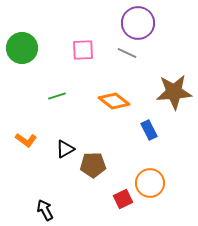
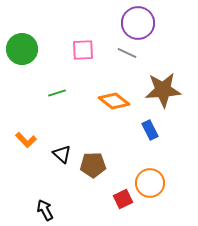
green circle: moved 1 px down
brown star: moved 11 px left, 2 px up
green line: moved 3 px up
blue rectangle: moved 1 px right
orange L-shape: rotated 10 degrees clockwise
black triangle: moved 3 px left, 5 px down; rotated 48 degrees counterclockwise
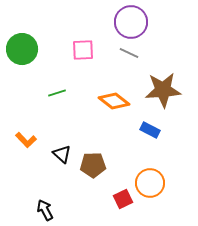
purple circle: moved 7 px left, 1 px up
gray line: moved 2 px right
blue rectangle: rotated 36 degrees counterclockwise
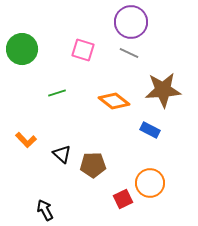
pink square: rotated 20 degrees clockwise
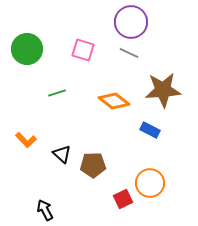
green circle: moved 5 px right
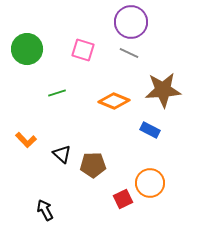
orange diamond: rotated 16 degrees counterclockwise
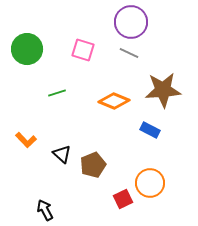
brown pentagon: rotated 20 degrees counterclockwise
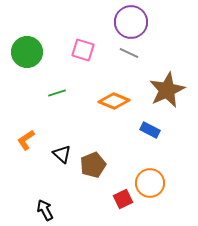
green circle: moved 3 px down
brown star: moved 4 px right; rotated 21 degrees counterclockwise
orange L-shape: rotated 100 degrees clockwise
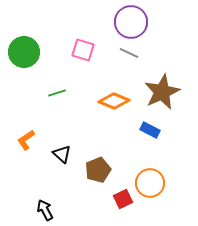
green circle: moved 3 px left
brown star: moved 5 px left, 2 px down
brown pentagon: moved 5 px right, 5 px down
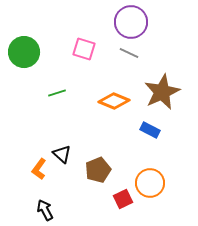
pink square: moved 1 px right, 1 px up
orange L-shape: moved 13 px right, 29 px down; rotated 20 degrees counterclockwise
